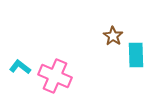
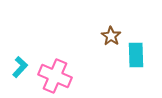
brown star: moved 2 px left
cyan L-shape: rotated 95 degrees clockwise
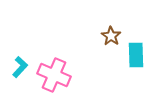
pink cross: moved 1 px left, 1 px up
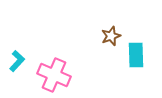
brown star: rotated 18 degrees clockwise
cyan L-shape: moved 3 px left, 6 px up
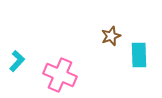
cyan rectangle: moved 3 px right
pink cross: moved 6 px right
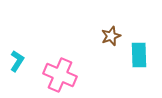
cyan L-shape: rotated 10 degrees counterclockwise
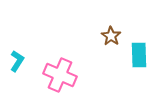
brown star: rotated 18 degrees counterclockwise
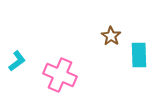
cyan L-shape: rotated 20 degrees clockwise
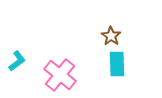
cyan rectangle: moved 22 px left, 9 px down
pink cross: rotated 16 degrees clockwise
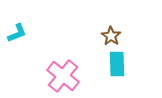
cyan L-shape: moved 28 px up; rotated 15 degrees clockwise
pink cross: moved 3 px right, 1 px down
